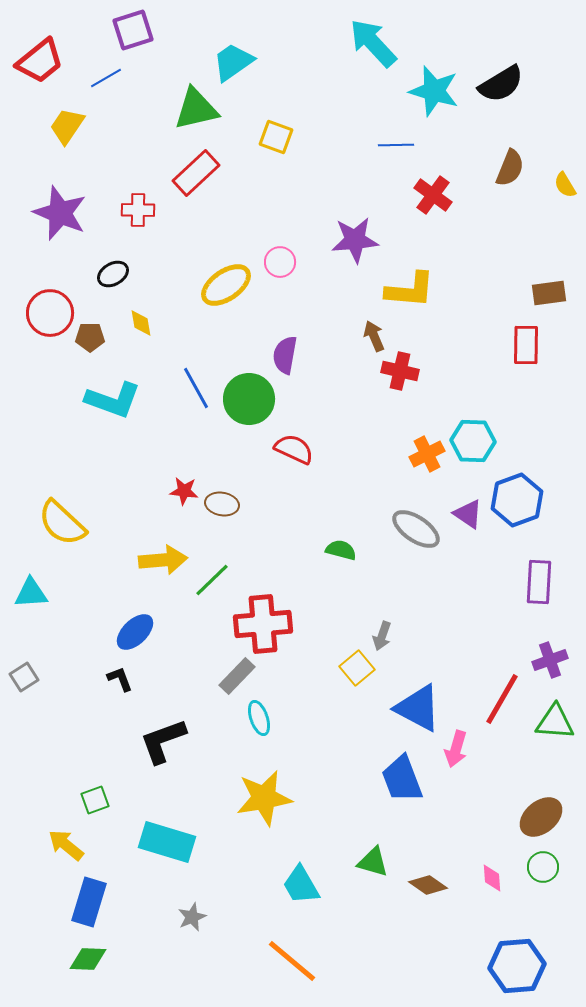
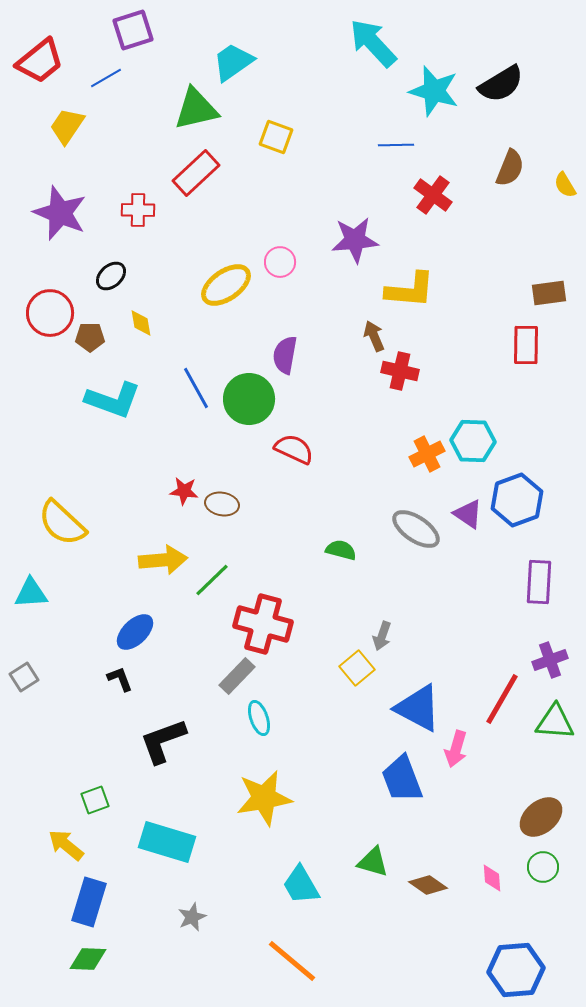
black ellipse at (113, 274): moved 2 px left, 2 px down; rotated 12 degrees counterclockwise
red cross at (263, 624): rotated 20 degrees clockwise
blue hexagon at (517, 966): moved 1 px left, 4 px down
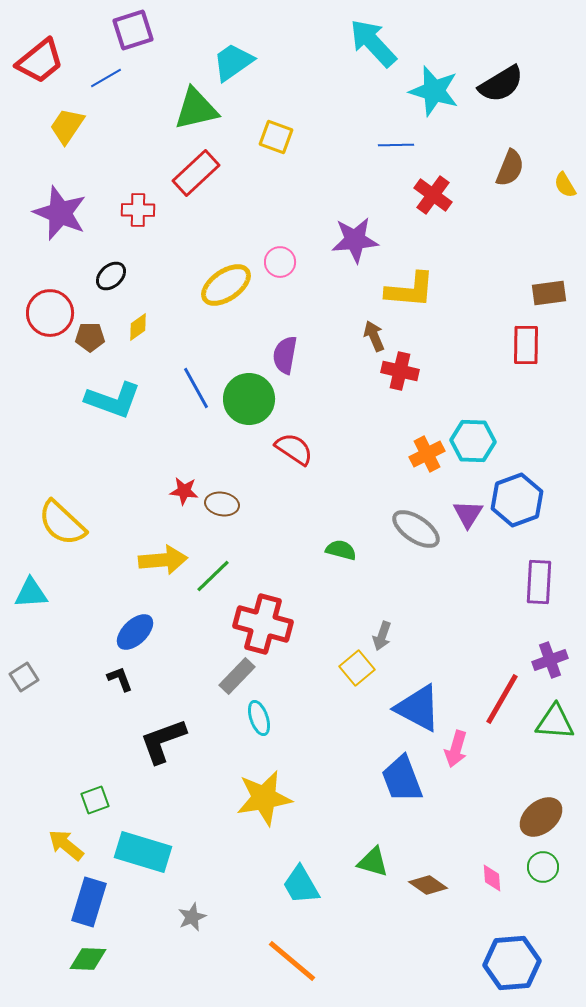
yellow diamond at (141, 323): moved 3 px left, 4 px down; rotated 64 degrees clockwise
red semicircle at (294, 449): rotated 9 degrees clockwise
purple triangle at (468, 514): rotated 28 degrees clockwise
green line at (212, 580): moved 1 px right, 4 px up
cyan rectangle at (167, 842): moved 24 px left, 10 px down
blue hexagon at (516, 970): moved 4 px left, 7 px up
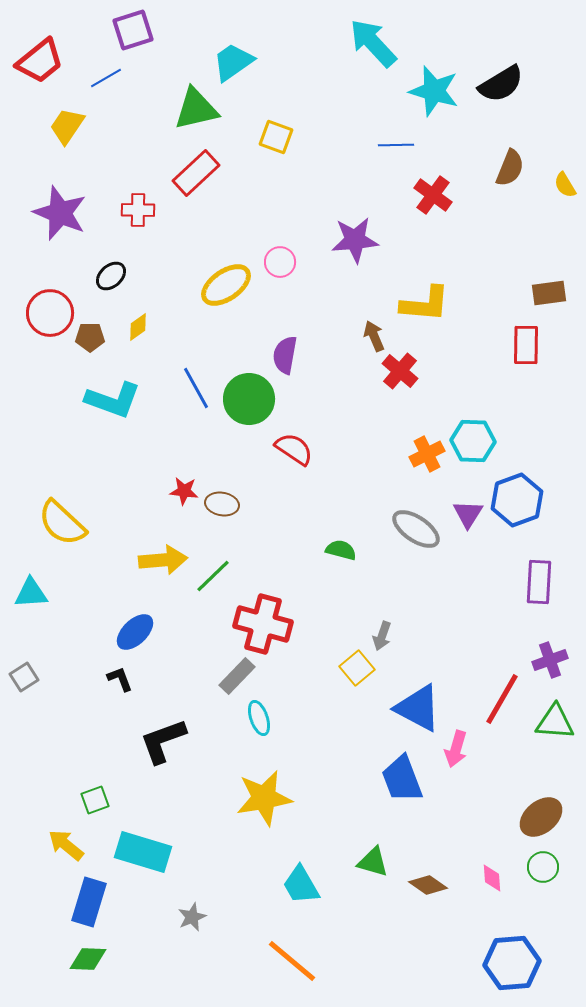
yellow L-shape at (410, 290): moved 15 px right, 14 px down
red cross at (400, 371): rotated 27 degrees clockwise
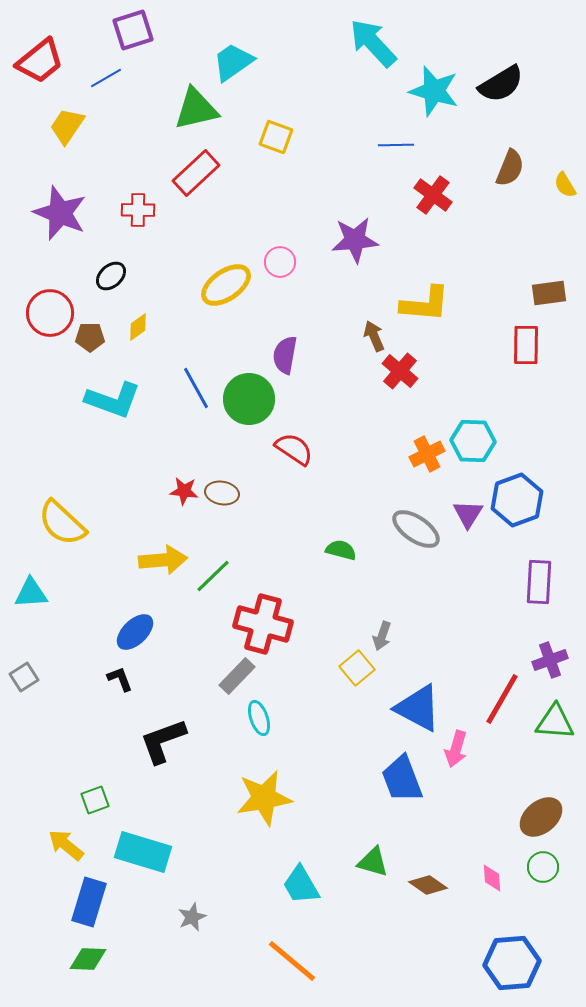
brown ellipse at (222, 504): moved 11 px up
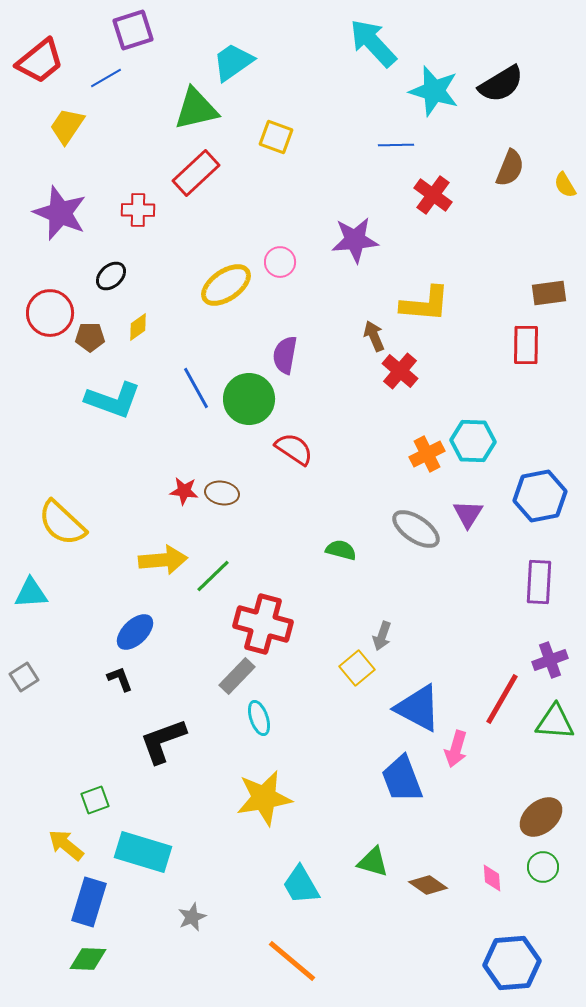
blue hexagon at (517, 500): moved 23 px right, 4 px up; rotated 9 degrees clockwise
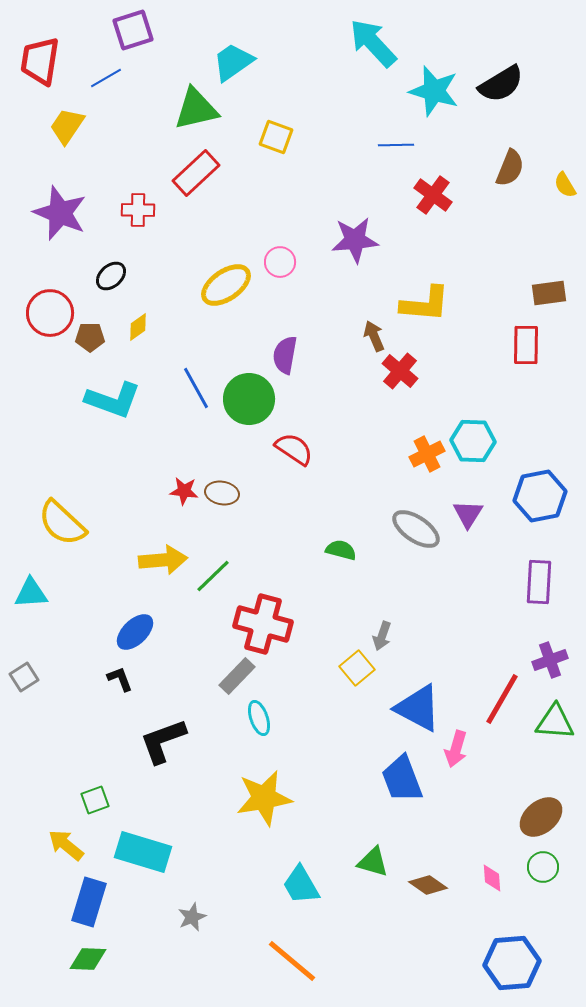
red trapezoid at (40, 61): rotated 138 degrees clockwise
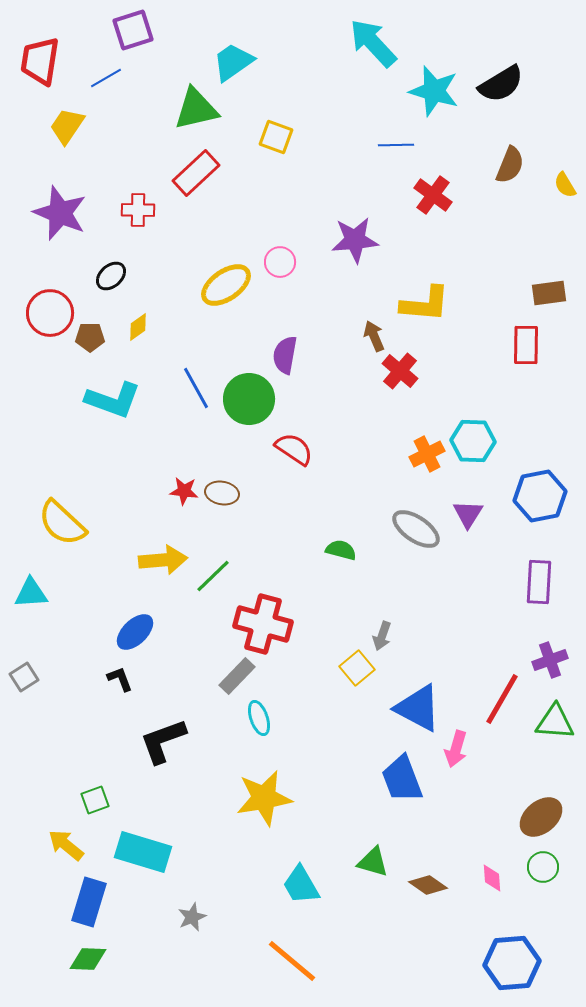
brown semicircle at (510, 168): moved 3 px up
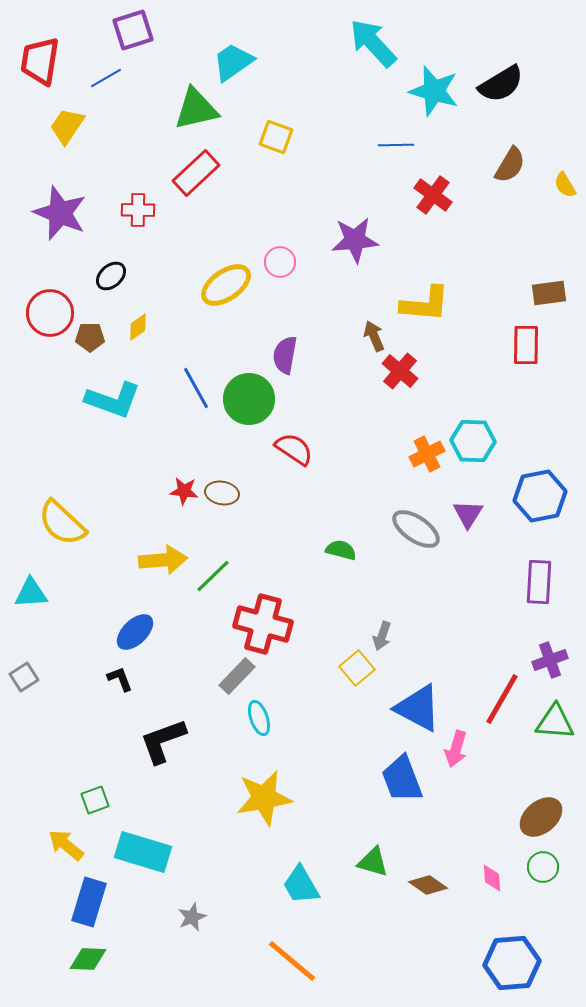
brown semicircle at (510, 165): rotated 9 degrees clockwise
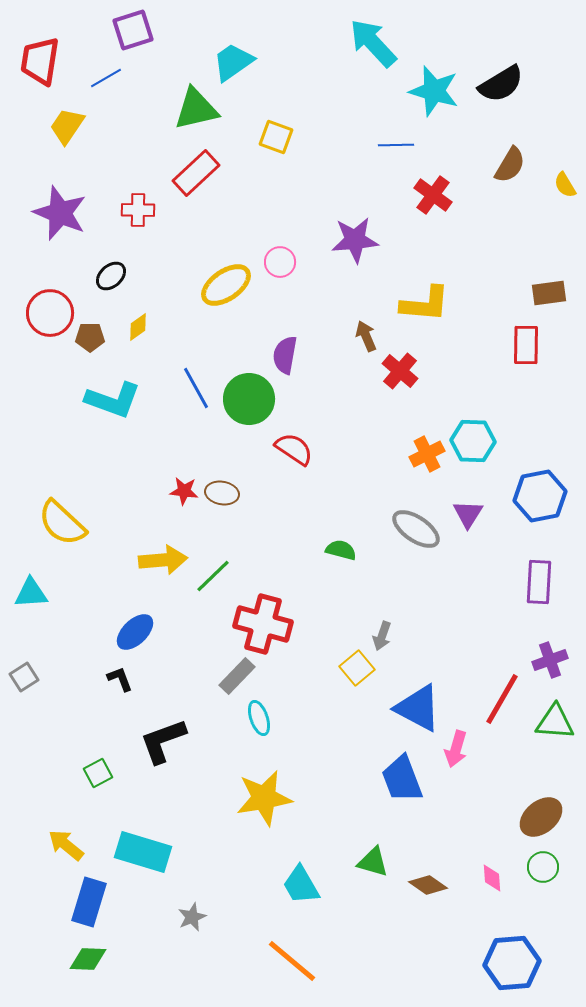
brown arrow at (374, 336): moved 8 px left
green square at (95, 800): moved 3 px right, 27 px up; rotated 8 degrees counterclockwise
